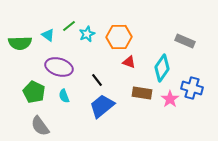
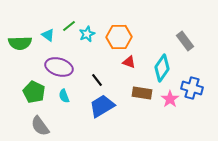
gray rectangle: rotated 30 degrees clockwise
blue trapezoid: rotated 8 degrees clockwise
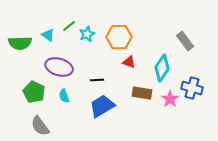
black line: rotated 56 degrees counterclockwise
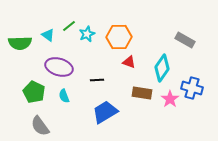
gray rectangle: moved 1 px up; rotated 24 degrees counterclockwise
blue trapezoid: moved 3 px right, 6 px down
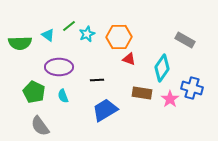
red triangle: moved 3 px up
purple ellipse: rotated 16 degrees counterclockwise
cyan semicircle: moved 1 px left
blue trapezoid: moved 2 px up
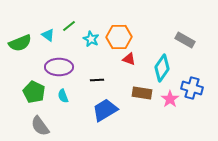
cyan star: moved 4 px right, 5 px down; rotated 21 degrees counterclockwise
green semicircle: rotated 20 degrees counterclockwise
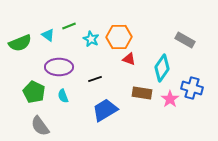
green line: rotated 16 degrees clockwise
black line: moved 2 px left, 1 px up; rotated 16 degrees counterclockwise
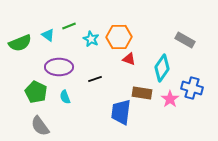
green pentagon: moved 2 px right
cyan semicircle: moved 2 px right, 1 px down
blue trapezoid: moved 16 px right, 2 px down; rotated 52 degrees counterclockwise
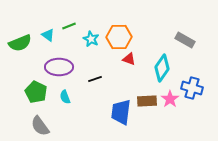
brown rectangle: moved 5 px right, 8 px down; rotated 12 degrees counterclockwise
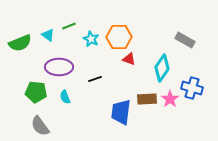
green pentagon: rotated 20 degrees counterclockwise
brown rectangle: moved 2 px up
